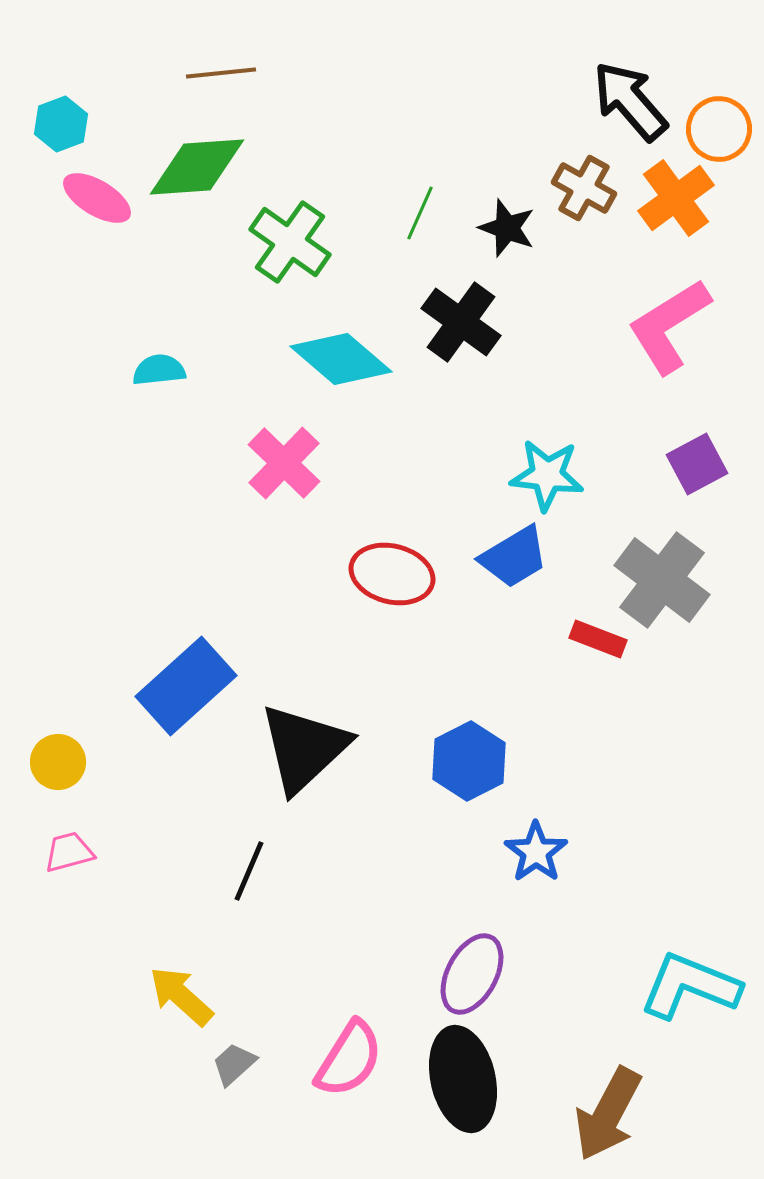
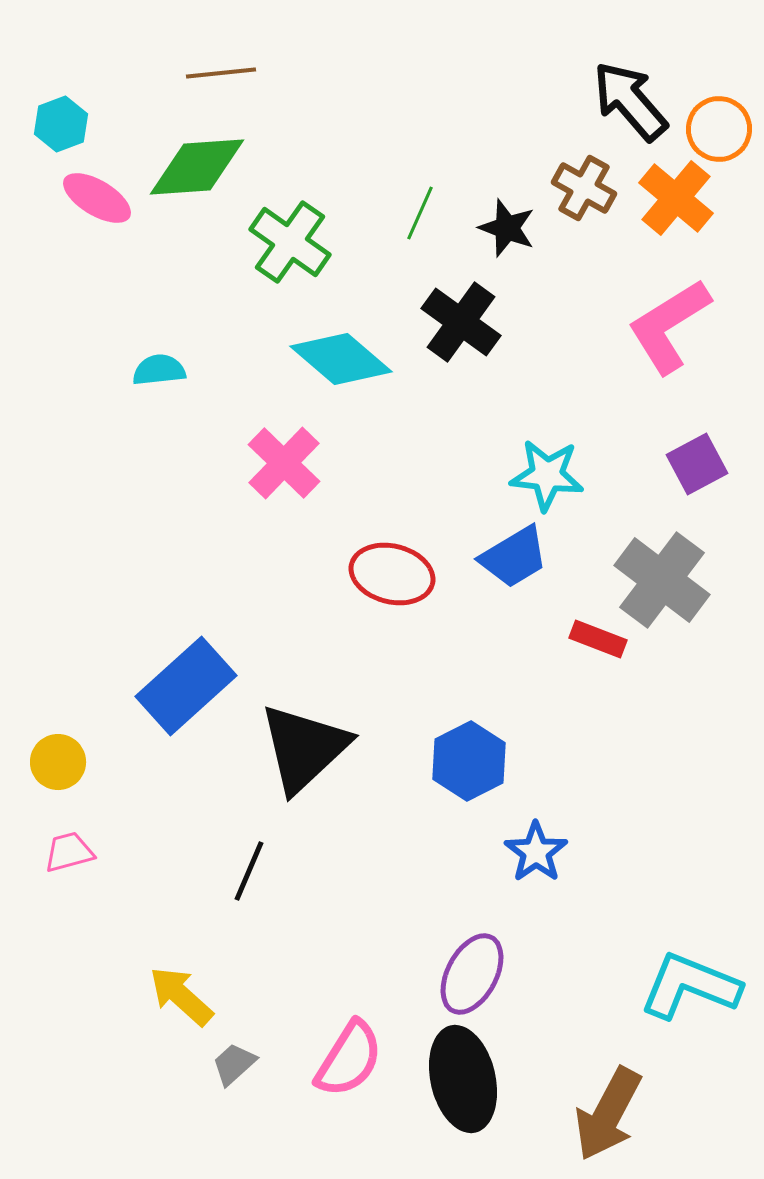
orange cross: rotated 14 degrees counterclockwise
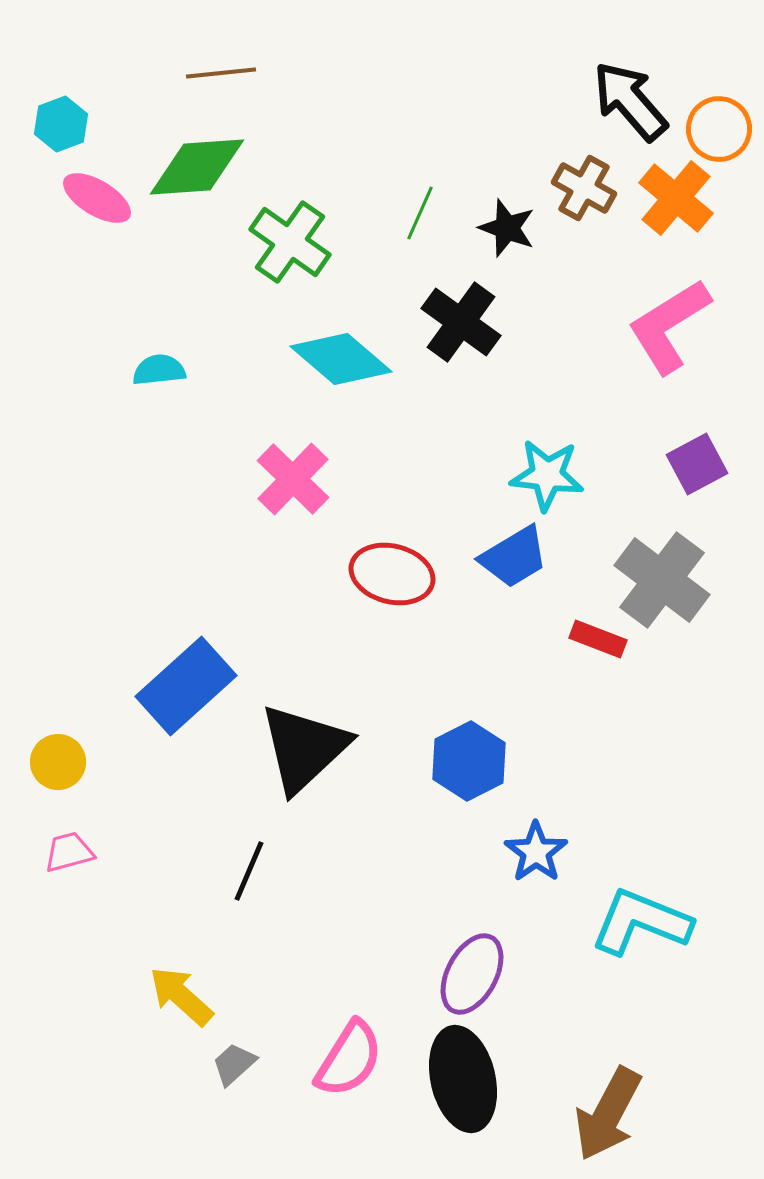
pink cross: moved 9 px right, 16 px down
cyan L-shape: moved 49 px left, 64 px up
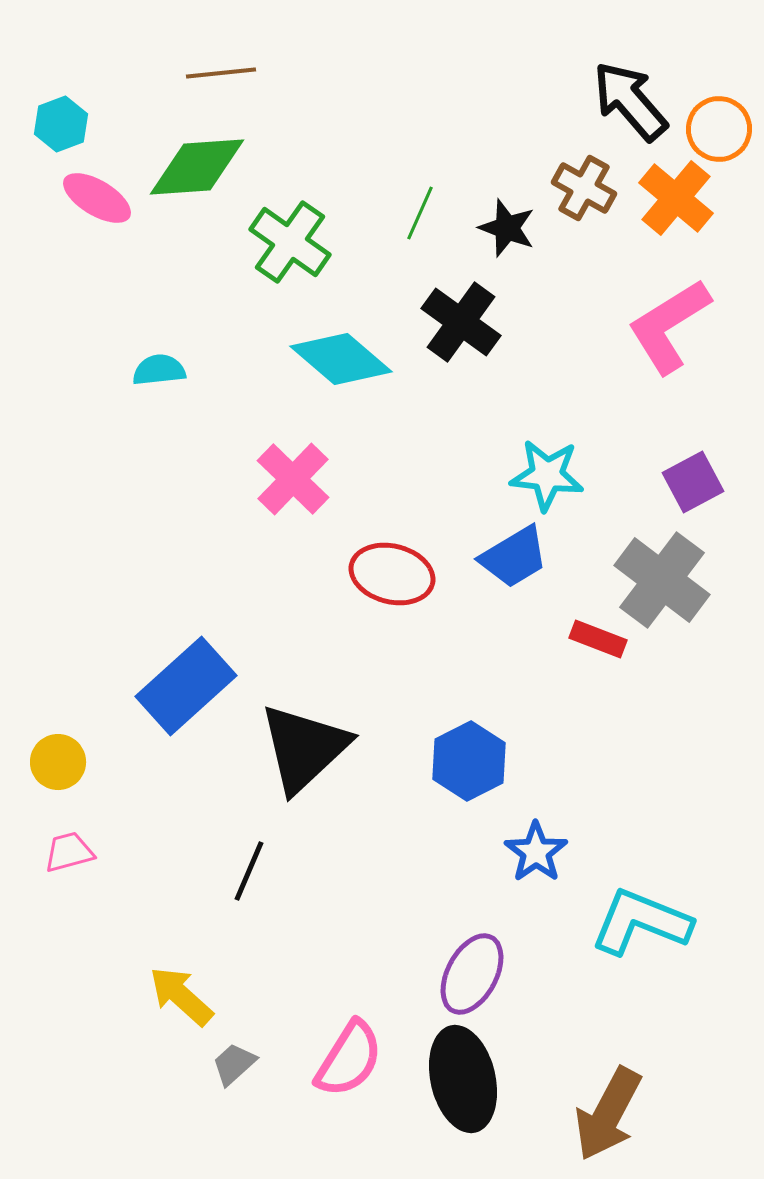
purple square: moved 4 px left, 18 px down
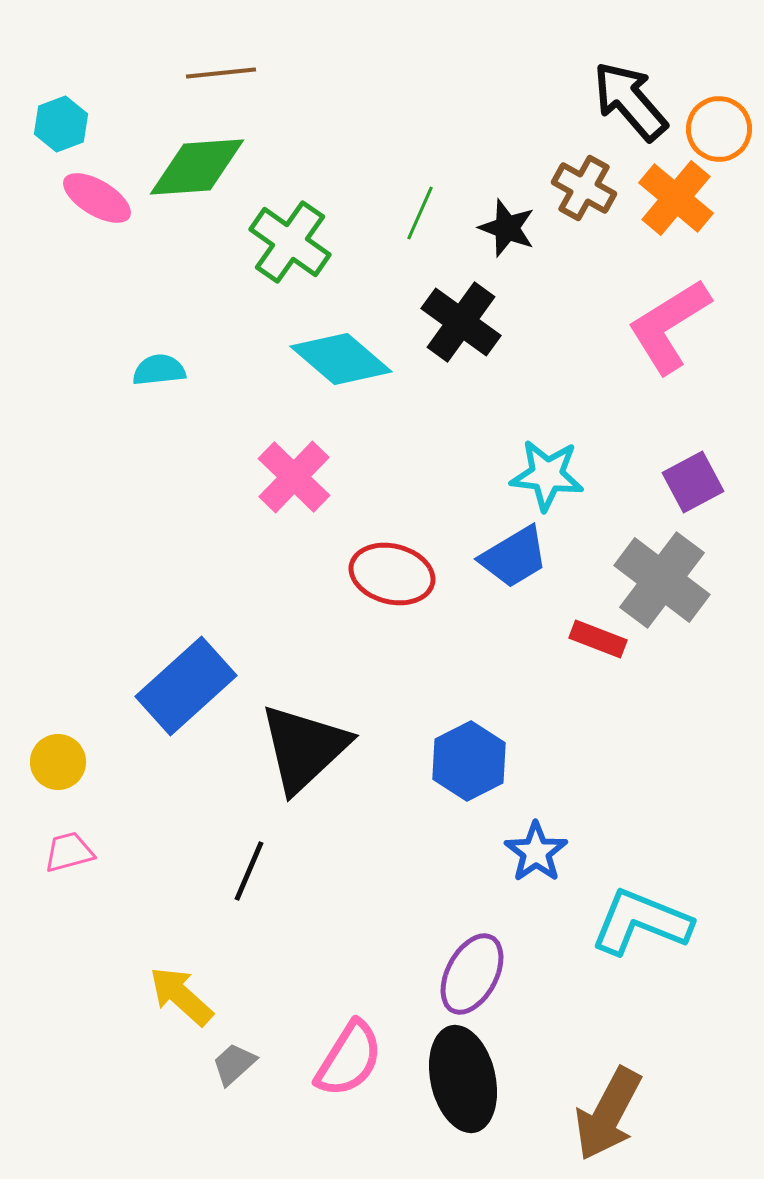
pink cross: moved 1 px right, 2 px up
